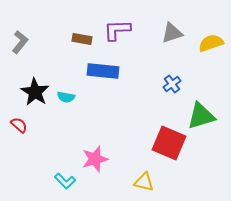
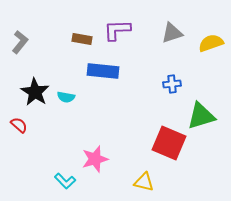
blue cross: rotated 30 degrees clockwise
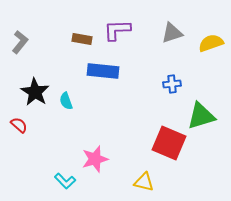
cyan semicircle: moved 4 px down; rotated 60 degrees clockwise
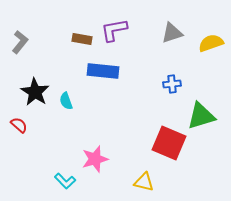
purple L-shape: moved 3 px left; rotated 8 degrees counterclockwise
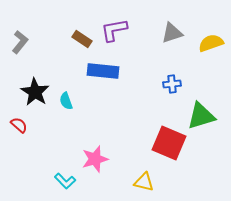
brown rectangle: rotated 24 degrees clockwise
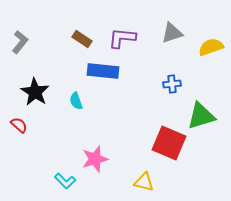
purple L-shape: moved 8 px right, 8 px down; rotated 16 degrees clockwise
yellow semicircle: moved 4 px down
cyan semicircle: moved 10 px right
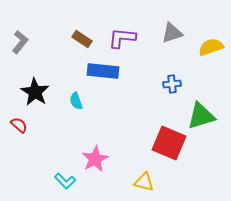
pink star: rotated 12 degrees counterclockwise
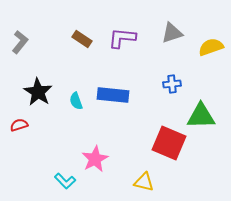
blue rectangle: moved 10 px right, 24 px down
black star: moved 3 px right
green triangle: rotated 16 degrees clockwise
red semicircle: rotated 60 degrees counterclockwise
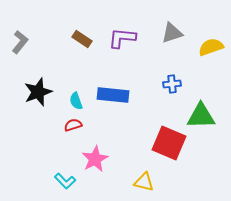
black star: rotated 20 degrees clockwise
red semicircle: moved 54 px right
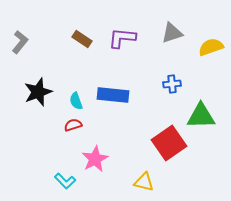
red square: rotated 32 degrees clockwise
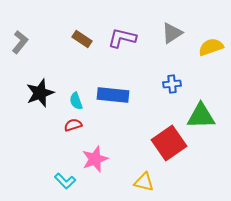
gray triangle: rotated 15 degrees counterclockwise
purple L-shape: rotated 8 degrees clockwise
black star: moved 2 px right, 1 px down
pink star: rotated 8 degrees clockwise
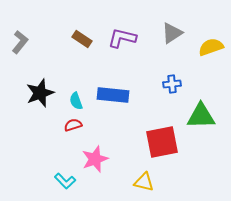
red square: moved 7 px left, 1 px up; rotated 24 degrees clockwise
